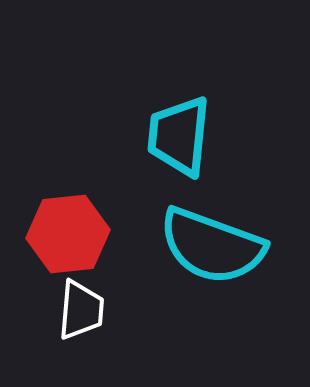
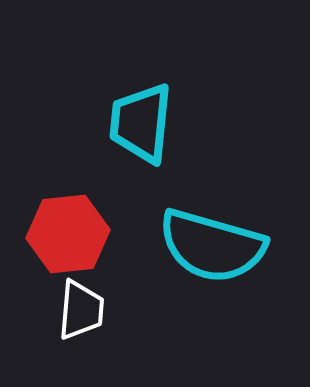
cyan trapezoid: moved 38 px left, 13 px up
cyan semicircle: rotated 4 degrees counterclockwise
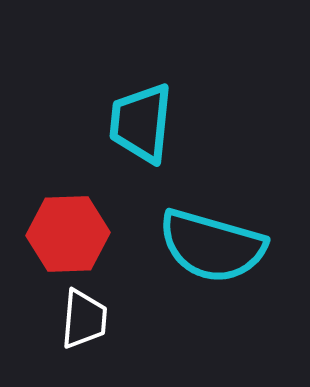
red hexagon: rotated 4 degrees clockwise
white trapezoid: moved 3 px right, 9 px down
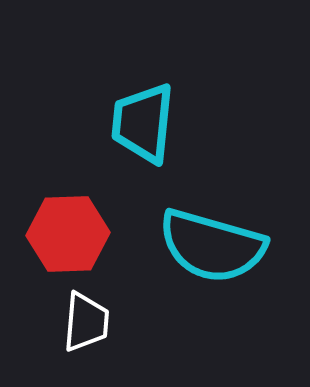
cyan trapezoid: moved 2 px right
white trapezoid: moved 2 px right, 3 px down
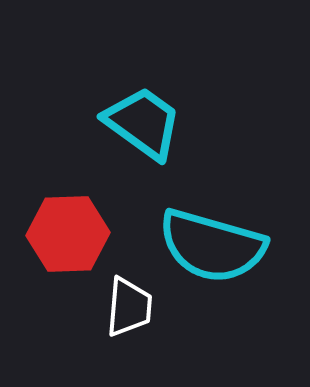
cyan trapezoid: rotated 120 degrees clockwise
white trapezoid: moved 43 px right, 15 px up
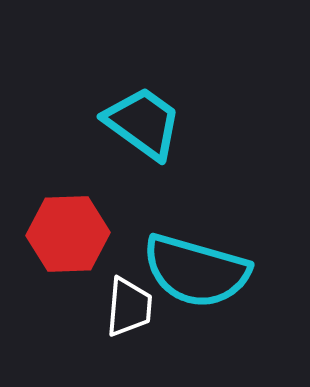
cyan semicircle: moved 16 px left, 25 px down
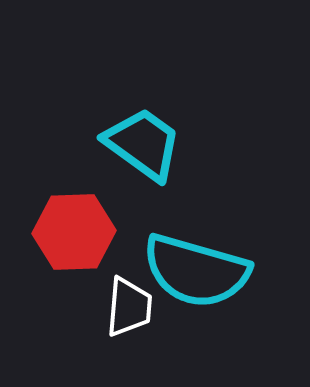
cyan trapezoid: moved 21 px down
red hexagon: moved 6 px right, 2 px up
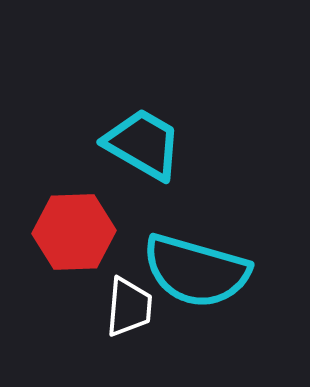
cyan trapezoid: rotated 6 degrees counterclockwise
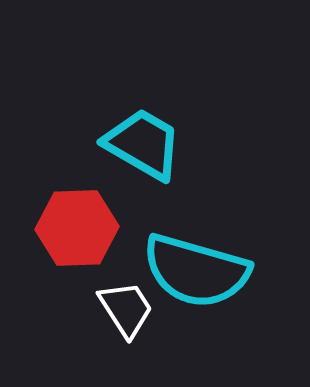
red hexagon: moved 3 px right, 4 px up
white trapezoid: moved 3 px left, 2 px down; rotated 38 degrees counterclockwise
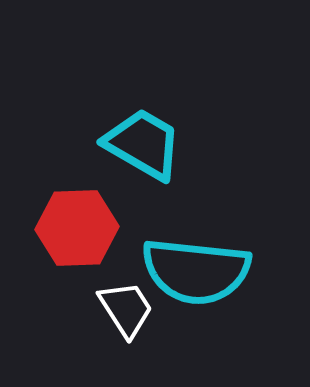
cyan semicircle: rotated 10 degrees counterclockwise
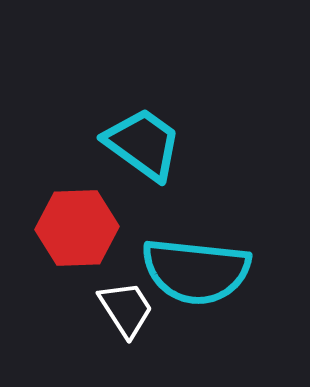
cyan trapezoid: rotated 6 degrees clockwise
